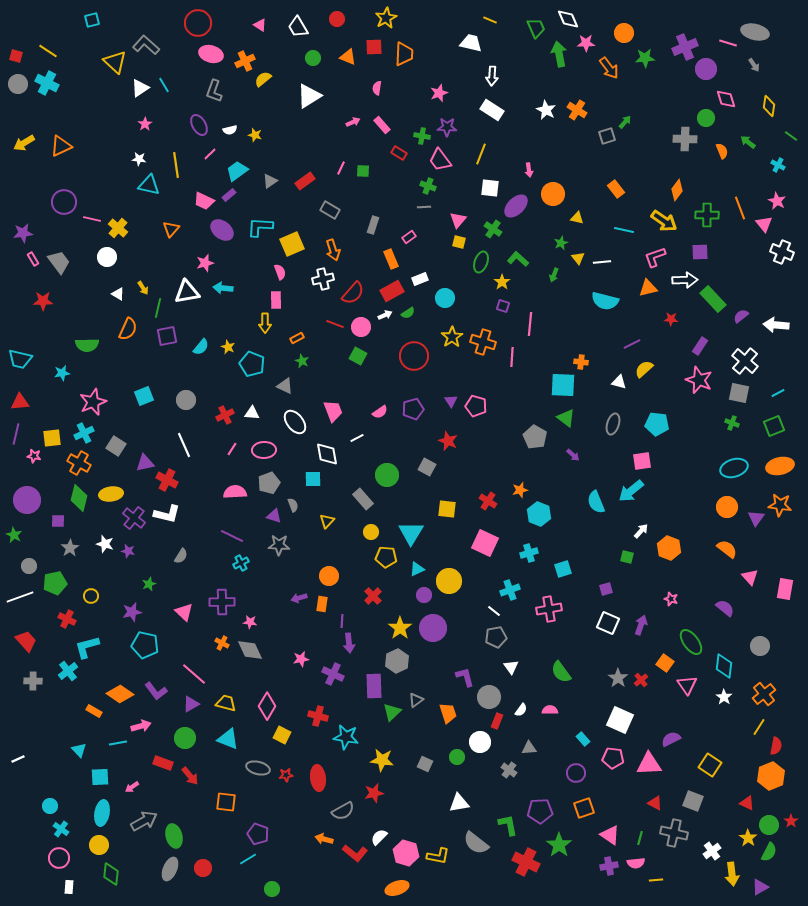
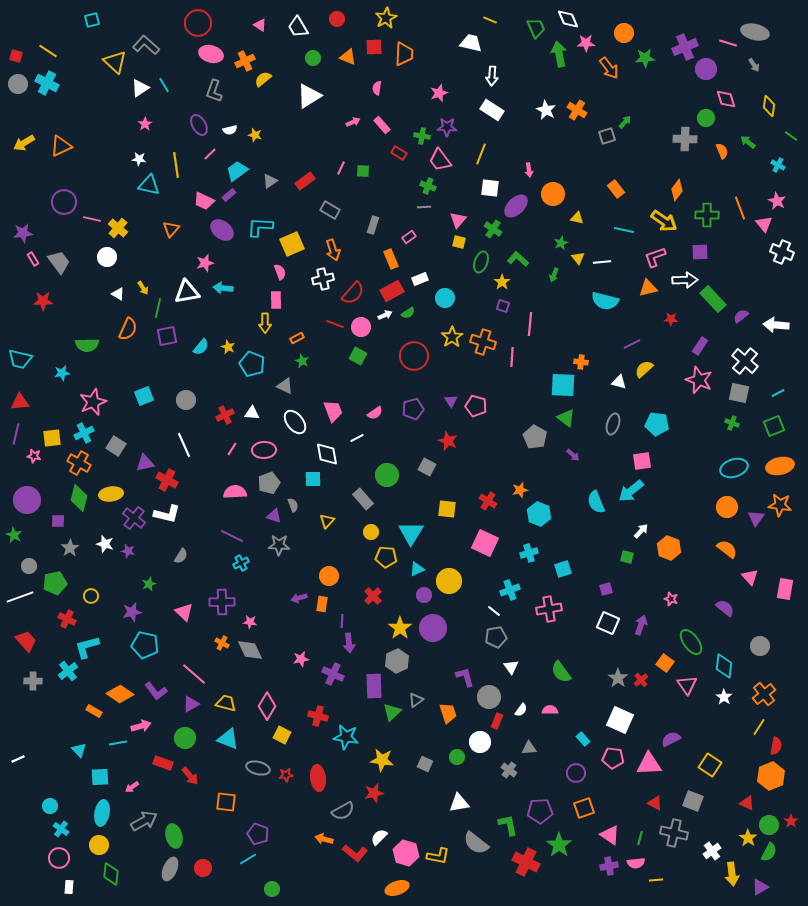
pink semicircle at (380, 412): moved 5 px left, 1 px down
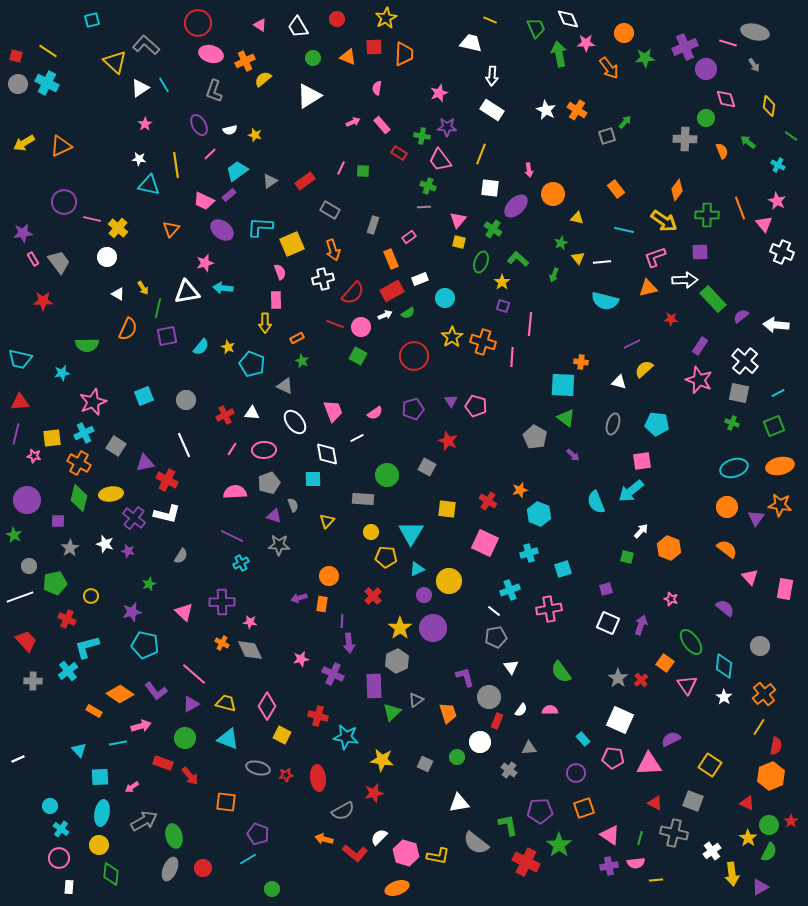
gray rectangle at (363, 499): rotated 45 degrees counterclockwise
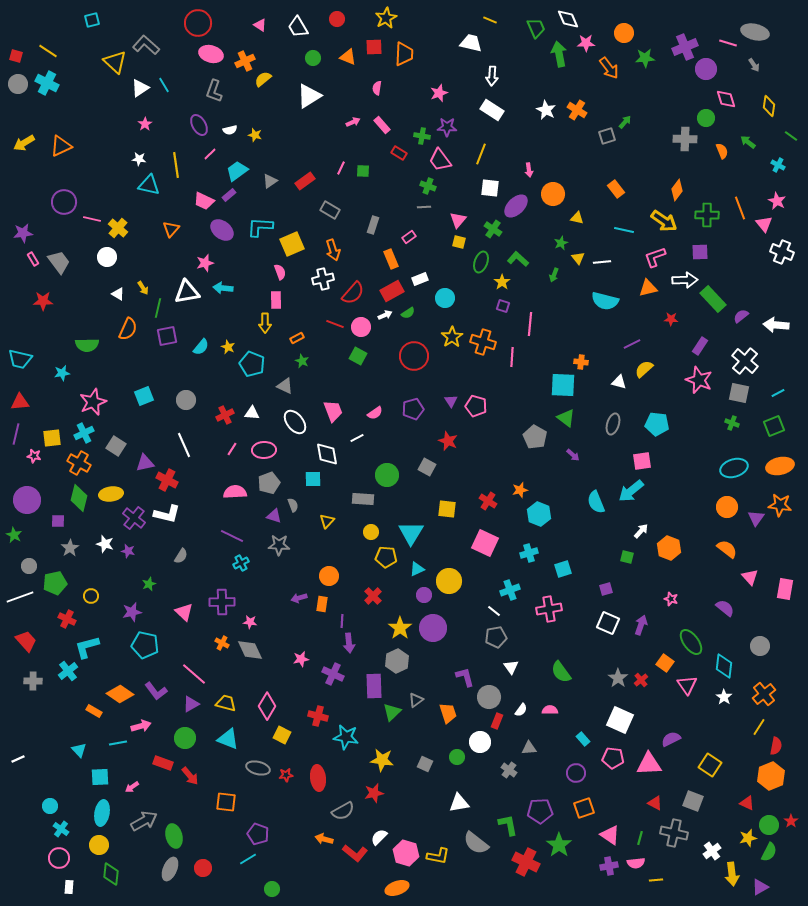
yellow star at (748, 838): rotated 24 degrees clockwise
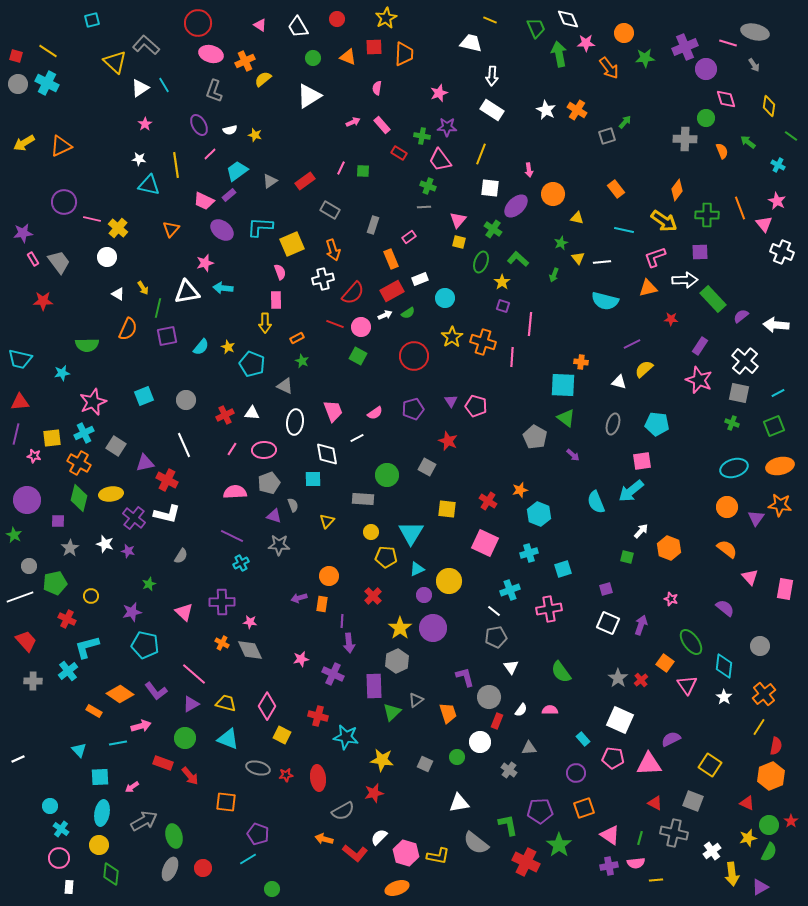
white ellipse at (295, 422): rotated 45 degrees clockwise
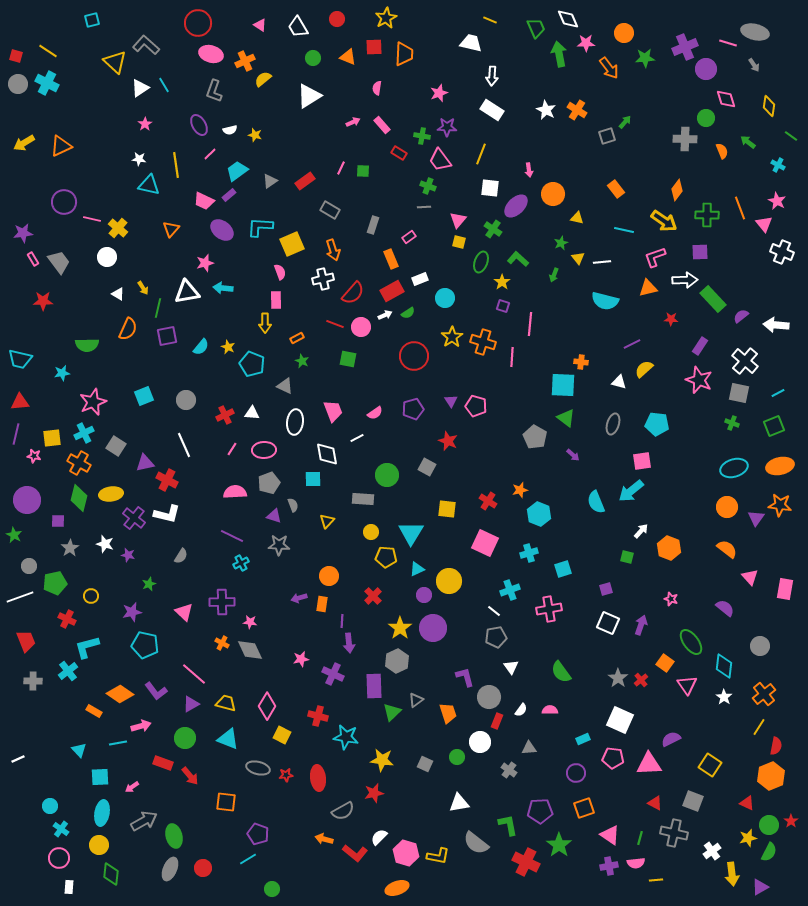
green square at (358, 356): moved 10 px left, 3 px down; rotated 18 degrees counterclockwise
purple star at (128, 551): moved 4 px down
red trapezoid at (26, 641): rotated 20 degrees clockwise
cyan rectangle at (583, 739): rotated 72 degrees counterclockwise
